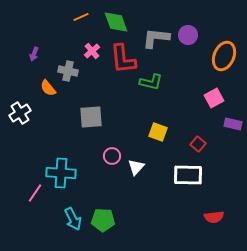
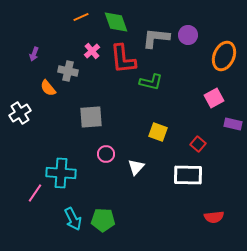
pink circle: moved 6 px left, 2 px up
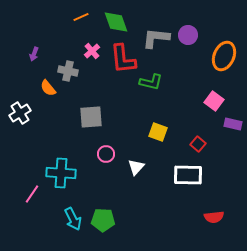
pink square: moved 3 px down; rotated 24 degrees counterclockwise
pink line: moved 3 px left, 1 px down
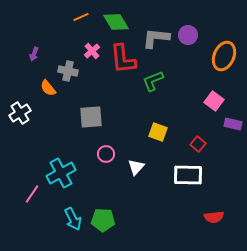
green diamond: rotated 12 degrees counterclockwise
green L-shape: moved 2 px right, 1 px up; rotated 145 degrees clockwise
cyan cross: rotated 32 degrees counterclockwise
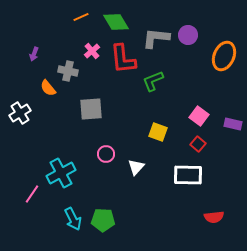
pink square: moved 15 px left, 15 px down
gray square: moved 8 px up
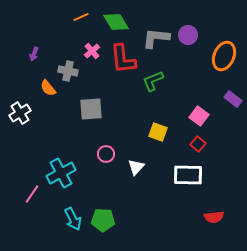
purple rectangle: moved 25 px up; rotated 24 degrees clockwise
